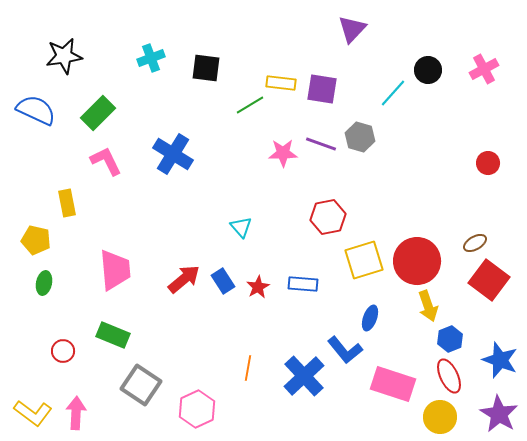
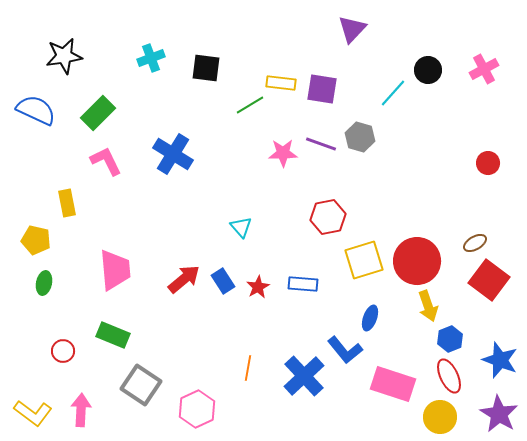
pink arrow at (76, 413): moved 5 px right, 3 px up
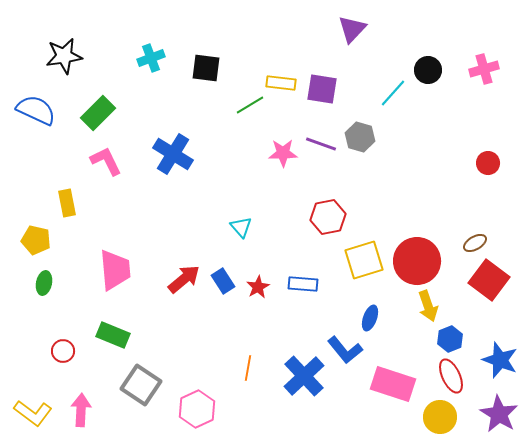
pink cross at (484, 69): rotated 12 degrees clockwise
red ellipse at (449, 376): moved 2 px right
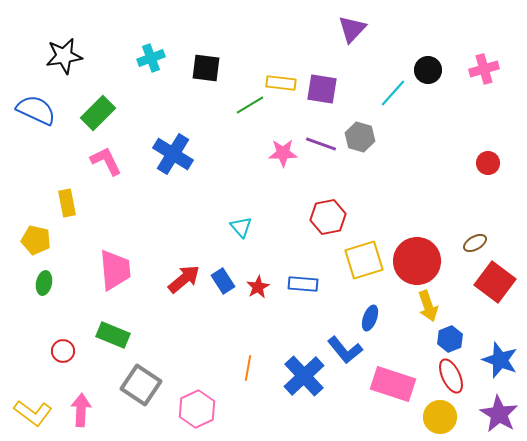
red square at (489, 280): moved 6 px right, 2 px down
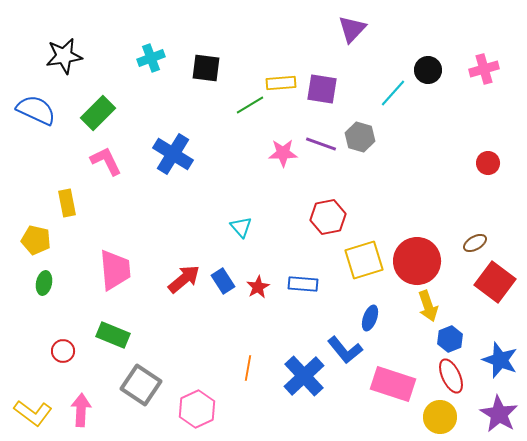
yellow rectangle at (281, 83): rotated 12 degrees counterclockwise
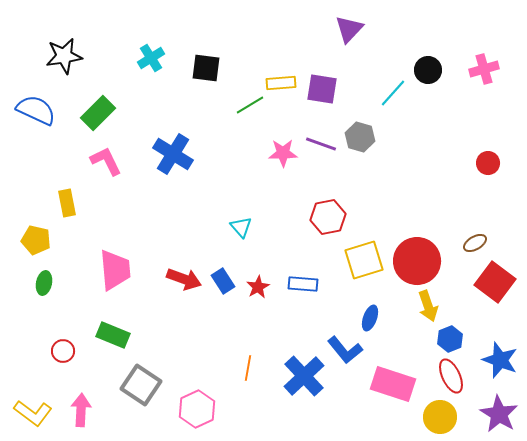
purple triangle at (352, 29): moved 3 px left
cyan cross at (151, 58): rotated 12 degrees counterclockwise
red arrow at (184, 279): rotated 60 degrees clockwise
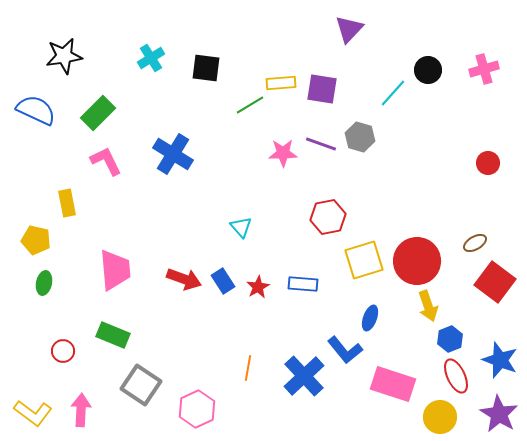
red ellipse at (451, 376): moved 5 px right
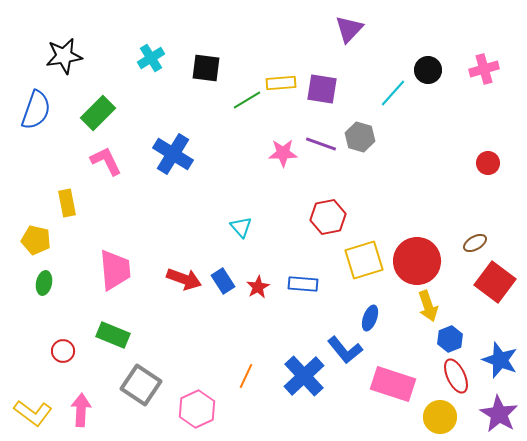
green line at (250, 105): moved 3 px left, 5 px up
blue semicircle at (36, 110): rotated 84 degrees clockwise
orange line at (248, 368): moved 2 px left, 8 px down; rotated 15 degrees clockwise
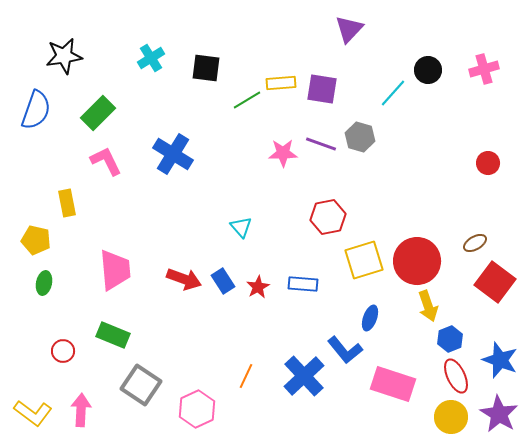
yellow circle at (440, 417): moved 11 px right
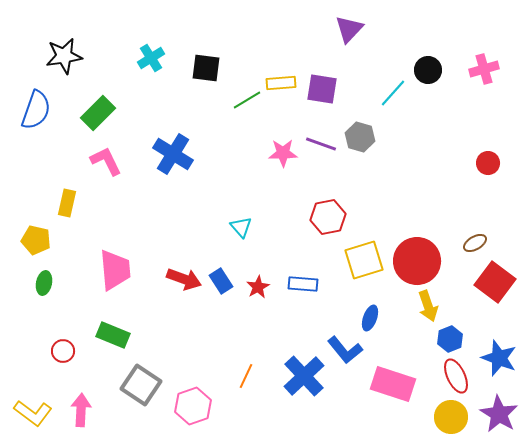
yellow rectangle at (67, 203): rotated 24 degrees clockwise
blue rectangle at (223, 281): moved 2 px left
blue star at (500, 360): moved 1 px left, 2 px up
pink hexagon at (197, 409): moved 4 px left, 3 px up; rotated 6 degrees clockwise
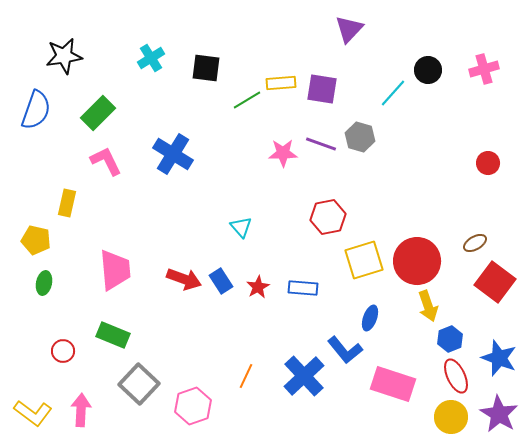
blue rectangle at (303, 284): moved 4 px down
gray square at (141, 385): moved 2 px left, 1 px up; rotated 9 degrees clockwise
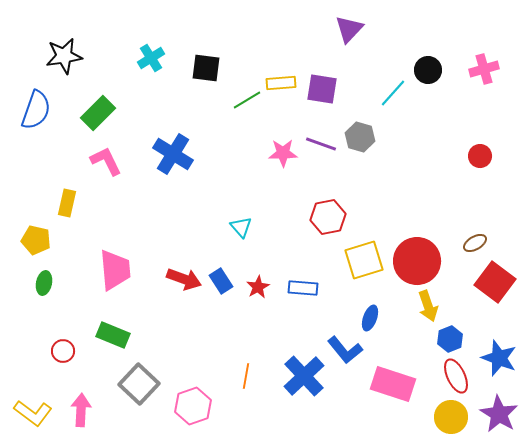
red circle at (488, 163): moved 8 px left, 7 px up
orange line at (246, 376): rotated 15 degrees counterclockwise
